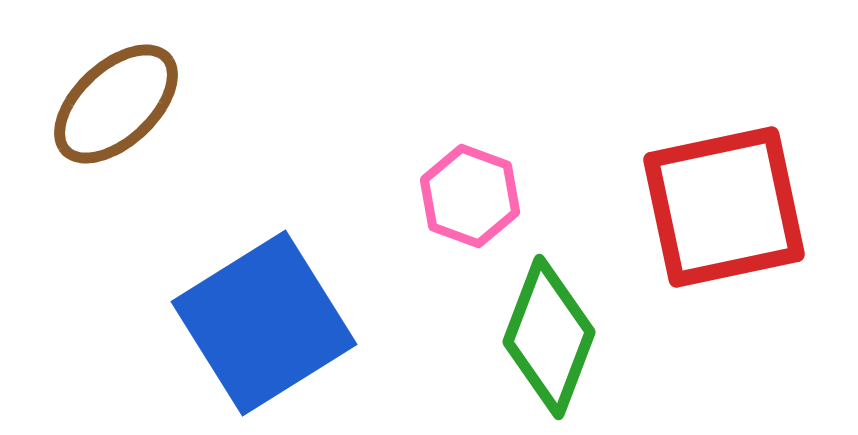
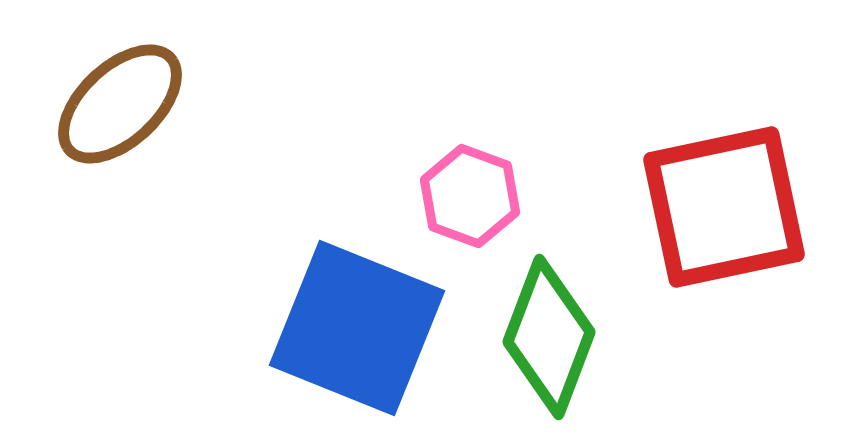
brown ellipse: moved 4 px right
blue square: moved 93 px right, 5 px down; rotated 36 degrees counterclockwise
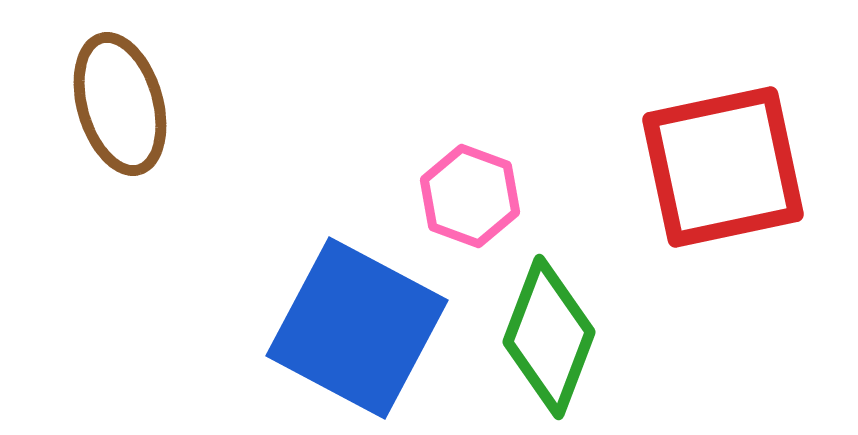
brown ellipse: rotated 63 degrees counterclockwise
red square: moved 1 px left, 40 px up
blue square: rotated 6 degrees clockwise
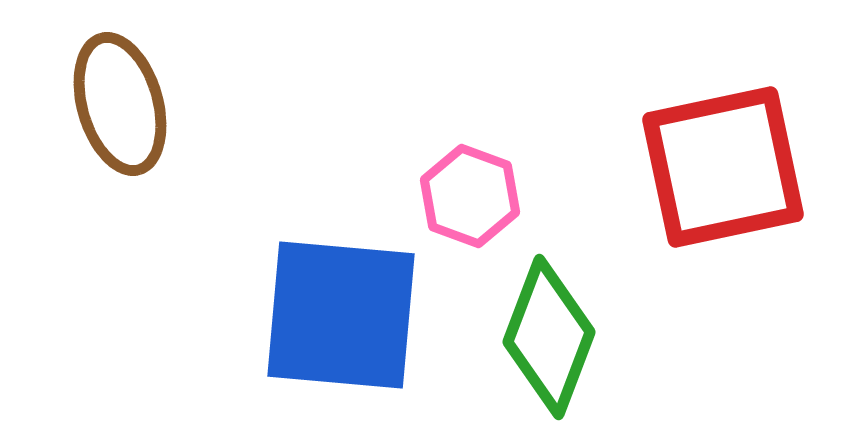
blue square: moved 16 px left, 13 px up; rotated 23 degrees counterclockwise
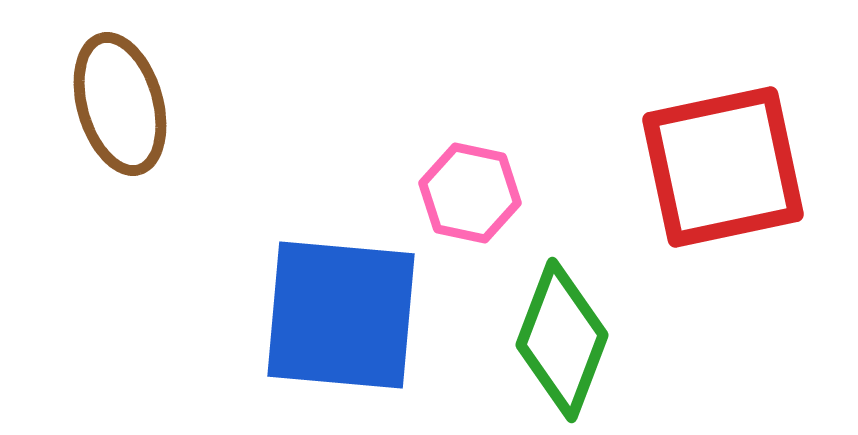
pink hexagon: moved 3 px up; rotated 8 degrees counterclockwise
green diamond: moved 13 px right, 3 px down
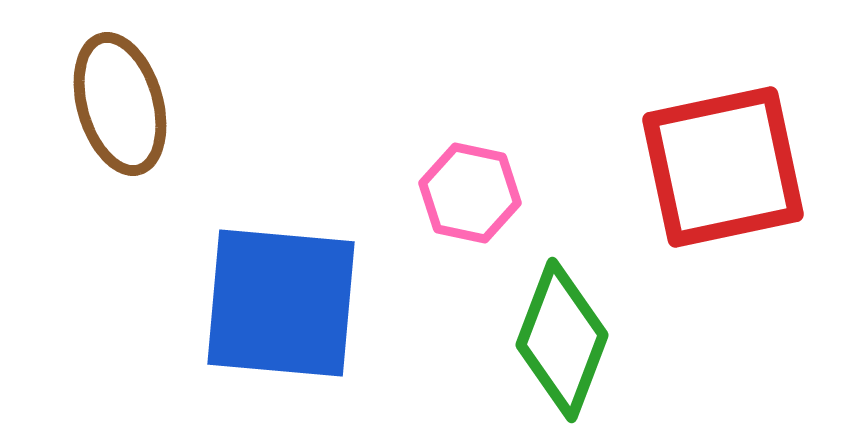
blue square: moved 60 px left, 12 px up
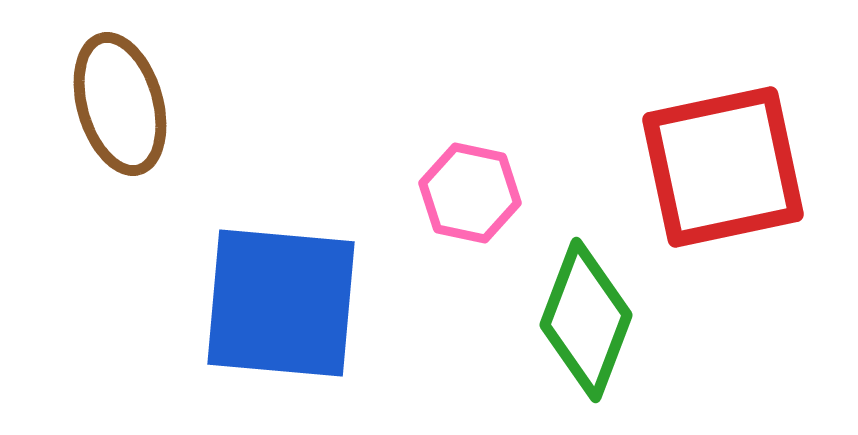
green diamond: moved 24 px right, 20 px up
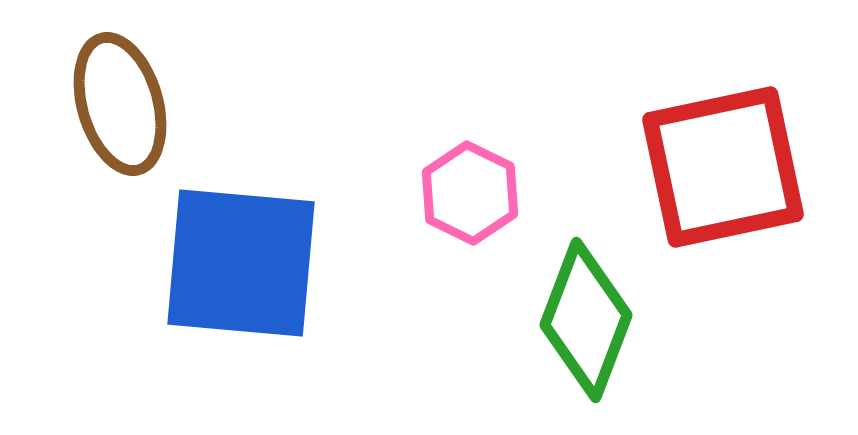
pink hexagon: rotated 14 degrees clockwise
blue square: moved 40 px left, 40 px up
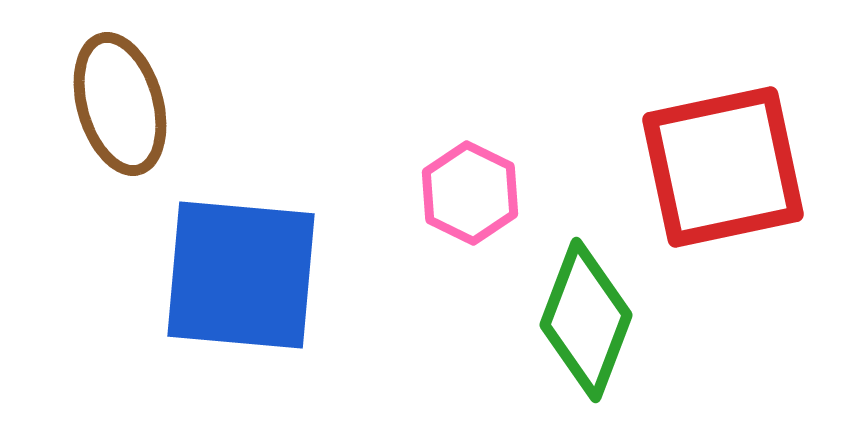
blue square: moved 12 px down
